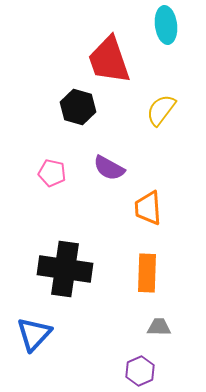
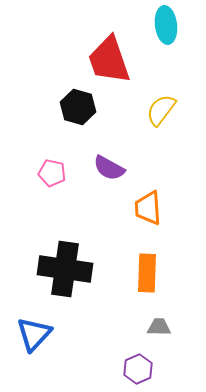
purple hexagon: moved 2 px left, 2 px up
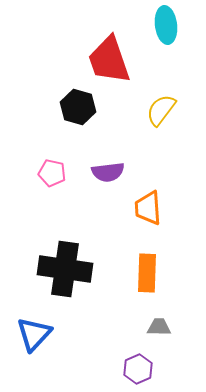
purple semicircle: moved 1 px left, 4 px down; rotated 36 degrees counterclockwise
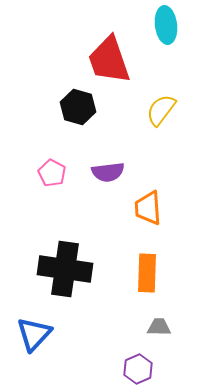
pink pentagon: rotated 16 degrees clockwise
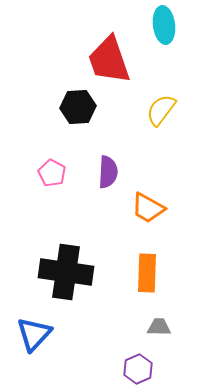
cyan ellipse: moved 2 px left
black hexagon: rotated 20 degrees counterclockwise
purple semicircle: rotated 80 degrees counterclockwise
orange trapezoid: rotated 57 degrees counterclockwise
black cross: moved 1 px right, 3 px down
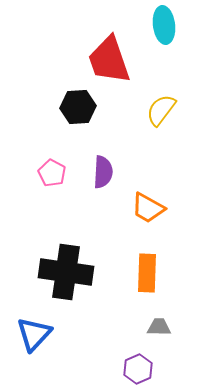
purple semicircle: moved 5 px left
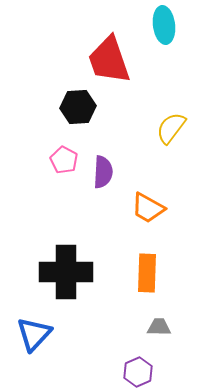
yellow semicircle: moved 10 px right, 18 px down
pink pentagon: moved 12 px right, 13 px up
black cross: rotated 8 degrees counterclockwise
purple hexagon: moved 3 px down
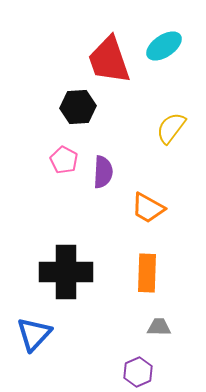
cyan ellipse: moved 21 px down; rotated 63 degrees clockwise
